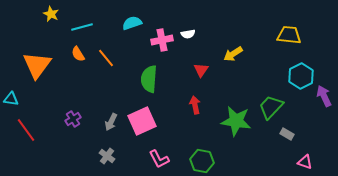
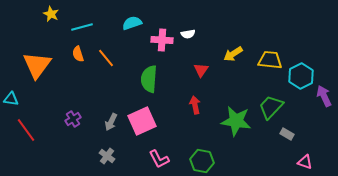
yellow trapezoid: moved 19 px left, 25 px down
pink cross: rotated 15 degrees clockwise
orange semicircle: rotated 14 degrees clockwise
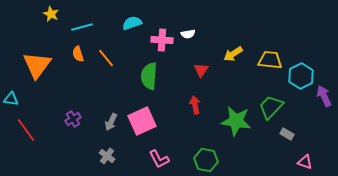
green semicircle: moved 3 px up
green hexagon: moved 4 px right, 1 px up
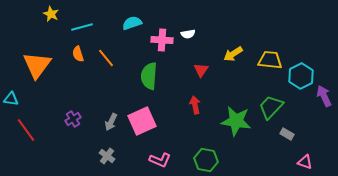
pink L-shape: moved 1 px right, 1 px down; rotated 40 degrees counterclockwise
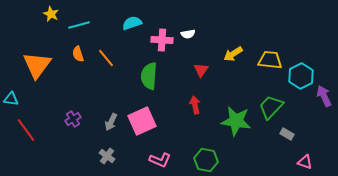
cyan line: moved 3 px left, 2 px up
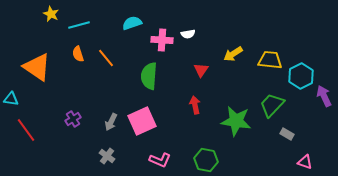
orange triangle: moved 2 px down; rotated 32 degrees counterclockwise
green trapezoid: moved 1 px right, 2 px up
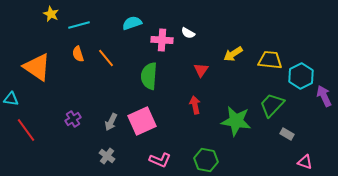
white semicircle: moved 1 px up; rotated 40 degrees clockwise
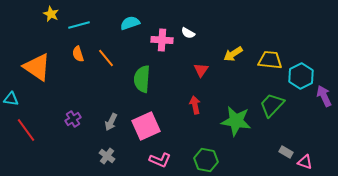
cyan semicircle: moved 2 px left
green semicircle: moved 7 px left, 3 px down
pink square: moved 4 px right, 5 px down
gray rectangle: moved 1 px left, 18 px down
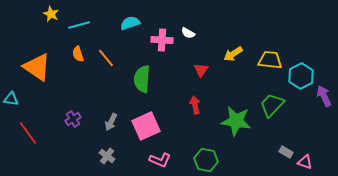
red line: moved 2 px right, 3 px down
